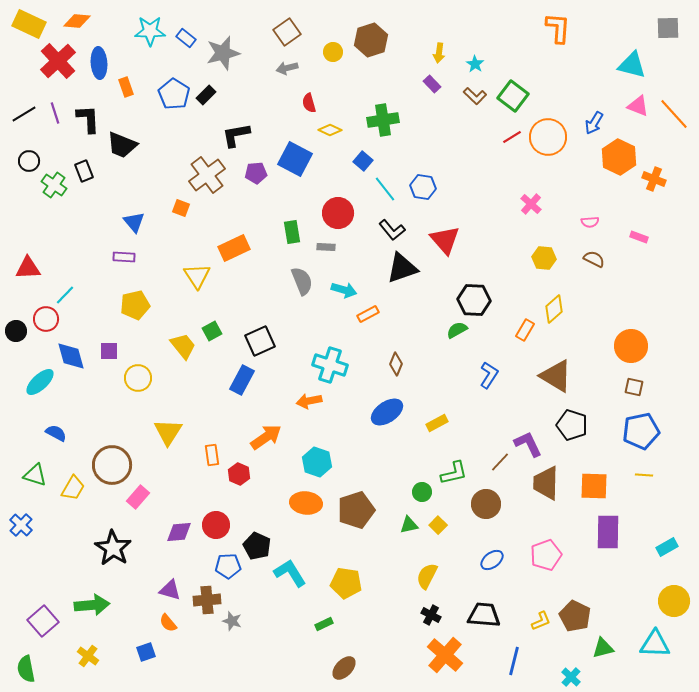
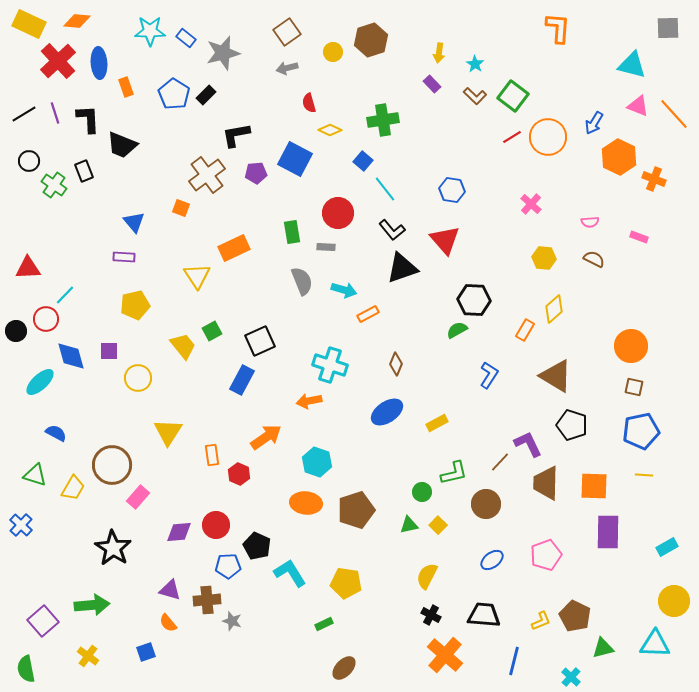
blue hexagon at (423, 187): moved 29 px right, 3 px down
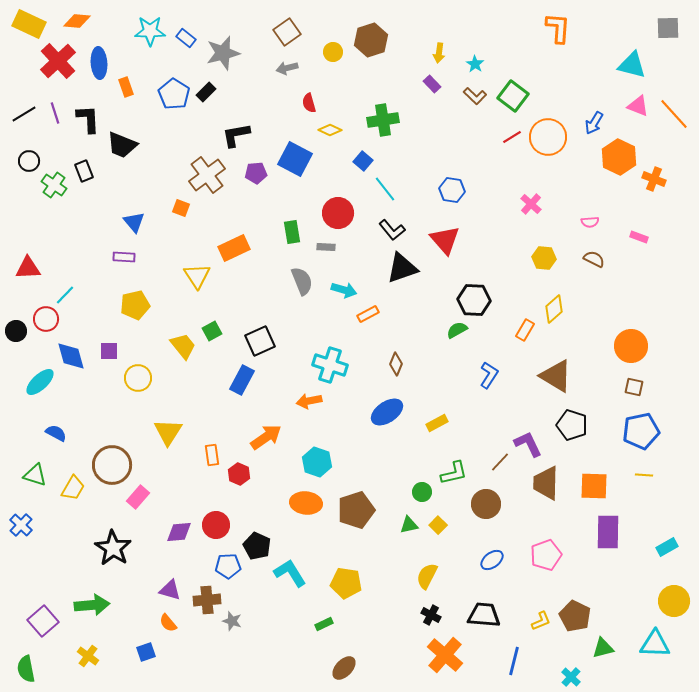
black rectangle at (206, 95): moved 3 px up
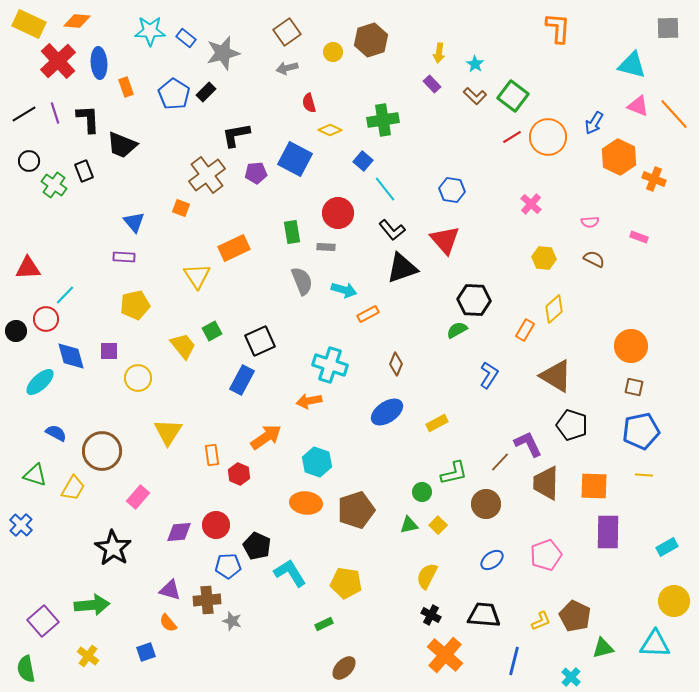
brown circle at (112, 465): moved 10 px left, 14 px up
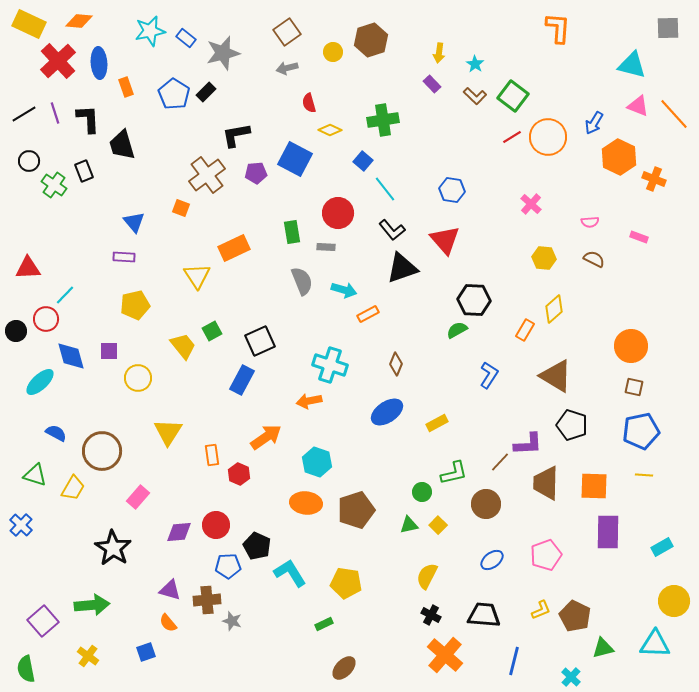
orange diamond at (77, 21): moved 2 px right
cyan star at (150, 31): rotated 12 degrees counterclockwise
black trapezoid at (122, 145): rotated 52 degrees clockwise
purple L-shape at (528, 444): rotated 112 degrees clockwise
cyan rectangle at (667, 547): moved 5 px left
yellow L-shape at (541, 621): moved 11 px up
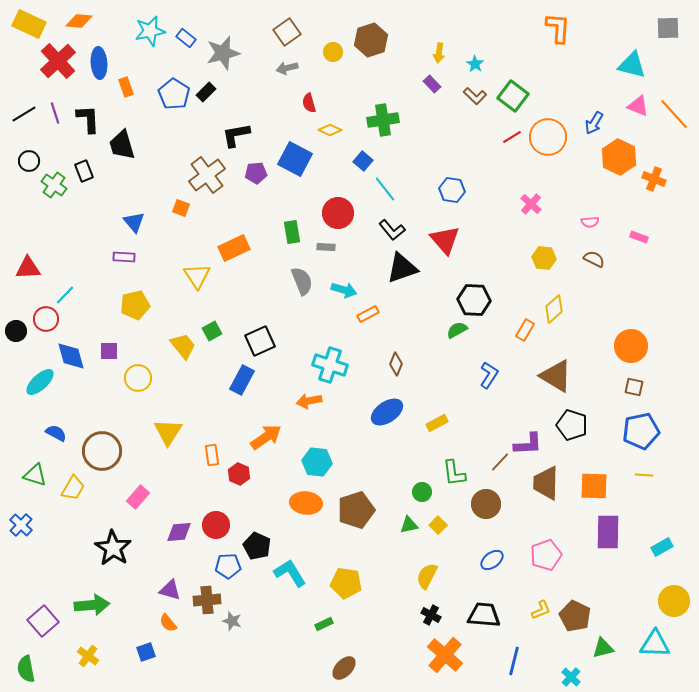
cyan hexagon at (317, 462): rotated 12 degrees counterclockwise
green L-shape at (454, 473): rotated 96 degrees clockwise
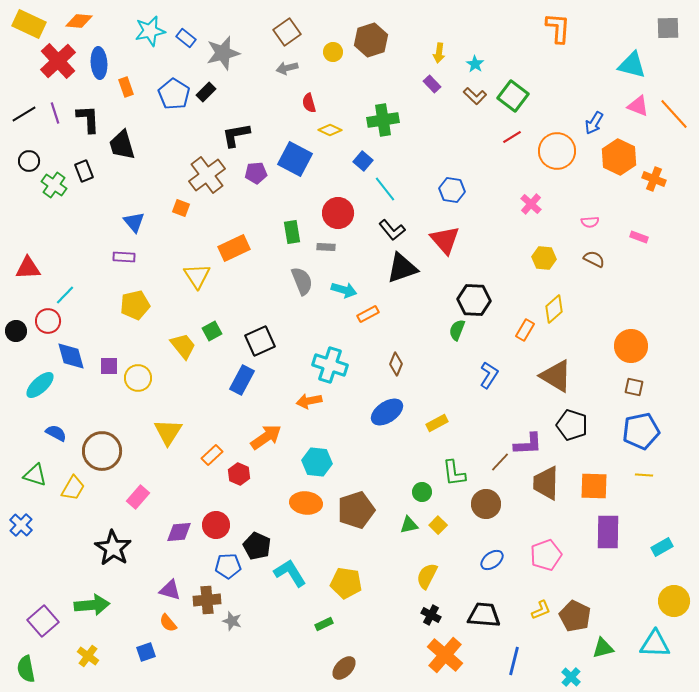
orange circle at (548, 137): moved 9 px right, 14 px down
red circle at (46, 319): moved 2 px right, 2 px down
green semicircle at (457, 330): rotated 40 degrees counterclockwise
purple square at (109, 351): moved 15 px down
cyan ellipse at (40, 382): moved 3 px down
orange rectangle at (212, 455): rotated 55 degrees clockwise
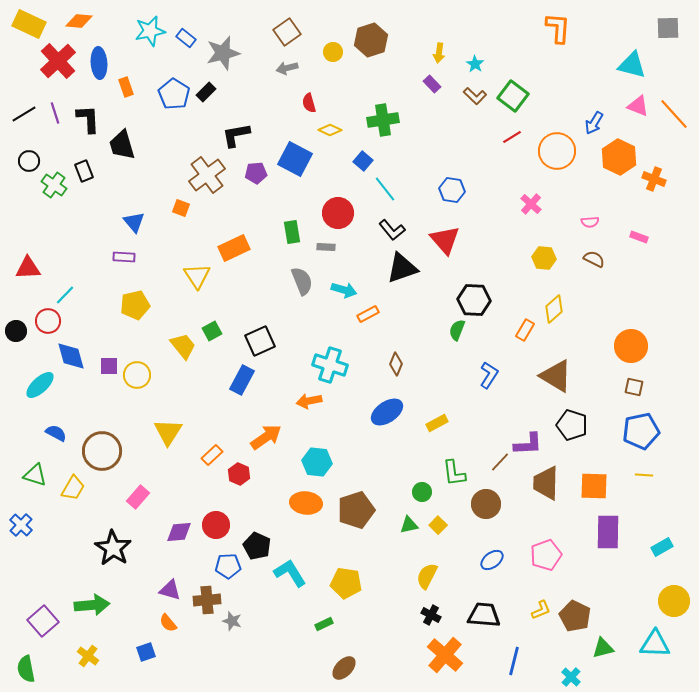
yellow circle at (138, 378): moved 1 px left, 3 px up
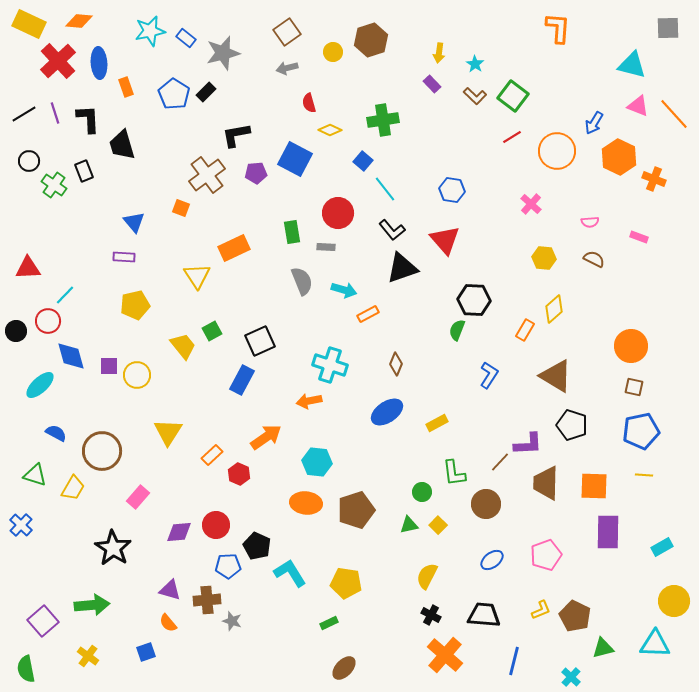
green rectangle at (324, 624): moved 5 px right, 1 px up
